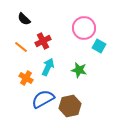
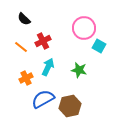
orange cross: rotated 32 degrees clockwise
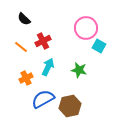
pink circle: moved 2 px right
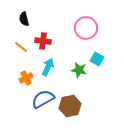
black semicircle: rotated 32 degrees clockwise
red cross: rotated 35 degrees clockwise
cyan square: moved 2 px left, 13 px down
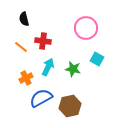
green star: moved 6 px left, 1 px up
blue semicircle: moved 2 px left, 1 px up
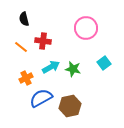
cyan square: moved 7 px right, 4 px down; rotated 24 degrees clockwise
cyan arrow: moved 3 px right; rotated 36 degrees clockwise
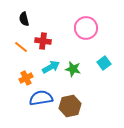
blue semicircle: rotated 20 degrees clockwise
